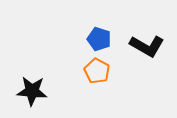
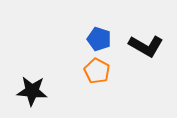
black L-shape: moved 1 px left
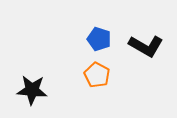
orange pentagon: moved 4 px down
black star: moved 1 px up
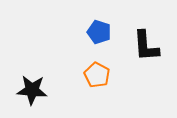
blue pentagon: moved 7 px up
black L-shape: rotated 56 degrees clockwise
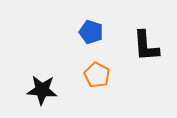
blue pentagon: moved 8 px left
black star: moved 10 px right
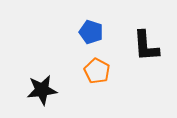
orange pentagon: moved 4 px up
black star: rotated 12 degrees counterclockwise
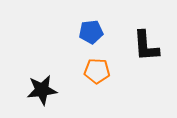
blue pentagon: rotated 25 degrees counterclockwise
orange pentagon: rotated 25 degrees counterclockwise
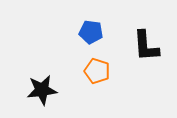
blue pentagon: rotated 15 degrees clockwise
orange pentagon: rotated 15 degrees clockwise
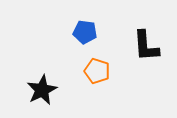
blue pentagon: moved 6 px left
black star: rotated 20 degrees counterclockwise
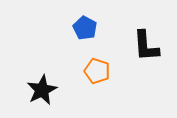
blue pentagon: moved 4 px up; rotated 20 degrees clockwise
